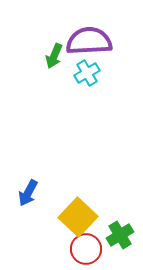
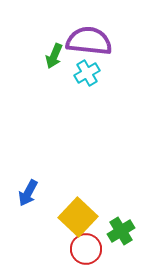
purple semicircle: rotated 9 degrees clockwise
green cross: moved 1 px right, 4 px up
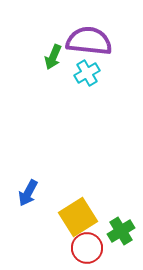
green arrow: moved 1 px left, 1 px down
yellow square: rotated 15 degrees clockwise
red circle: moved 1 px right, 1 px up
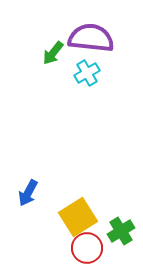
purple semicircle: moved 2 px right, 3 px up
green arrow: moved 4 px up; rotated 15 degrees clockwise
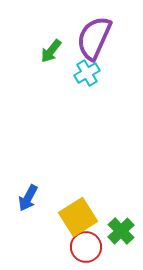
purple semicircle: moved 3 px right; rotated 72 degrees counterclockwise
green arrow: moved 2 px left, 2 px up
blue arrow: moved 5 px down
green cross: rotated 12 degrees counterclockwise
red circle: moved 1 px left, 1 px up
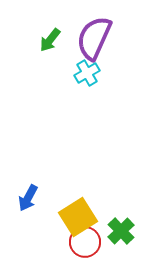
green arrow: moved 1 px left, 11 px up
red circle: moved 1 px left, 5 px up
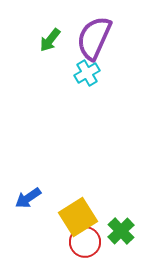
blue arrow: rotated 28 degrees clockwise
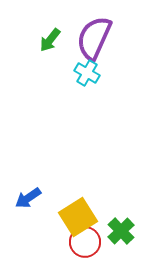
cyan cross: rotated 30 degrees counterclockwise
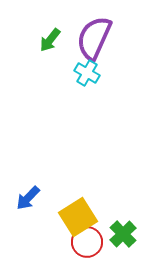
blue arrow: rotated 12 degrees counterclockwise
green cross: moved 2 px right, 3 px down
red circle: moved 2 px right
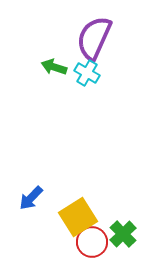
green arrow: moved 4 px right, 27 px down; rotated 70 degrees clockwise
blue arrow: moved 3 px right
red circle: moved 5 px right
